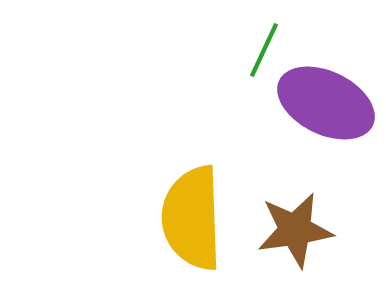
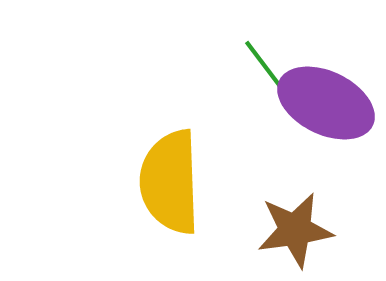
green line: moved 15 px down; rotated 62 degrees counterclockwise
yellow semicircle: moved 22 px left, 36 px up
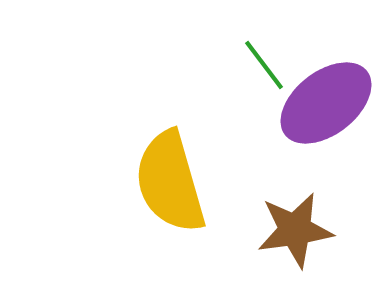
purple ellipse: rotated 64 degrees counterclockwise
yellow semicircle: rotated 14 degrees counterclockwise
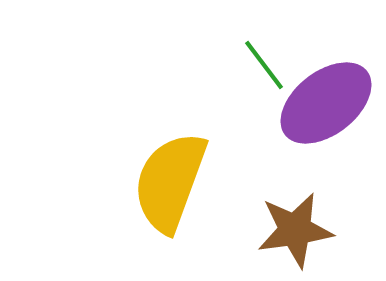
yellow semicircle: rotated 36 degrees clockwise
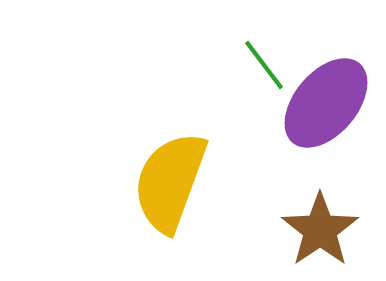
purple ellipse: rotated 12 degrees counterclockwise
brown star: moved 25 px right; rotated 26 degrees counterclockwise
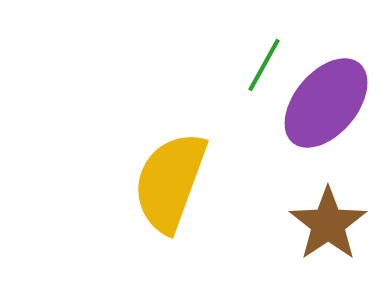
green line: rotated 66 degrees clockwise
brown star: moved 8 px right, 6 px up
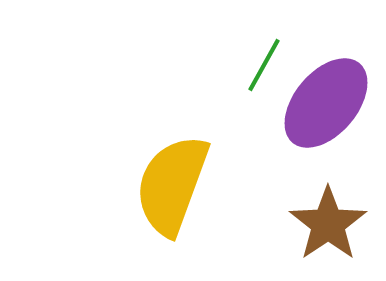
yellow semicircle: moved 2 px right, 3 px down
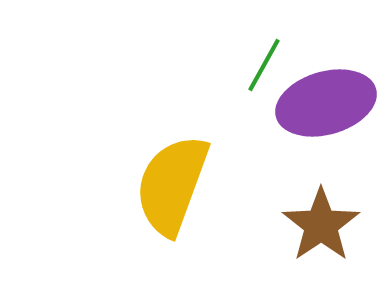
purple ellipse: rotated 34 degrees clockwise
brown star: moved 7 px left, 1 px down
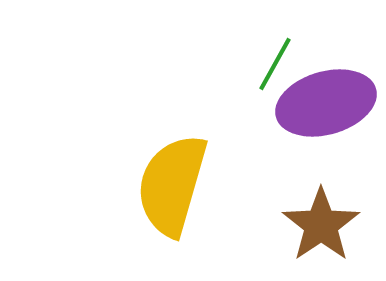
green line: moved 11 px right, 1 px up
yellow semicircle: rotated 4 degrees counterclockwise
